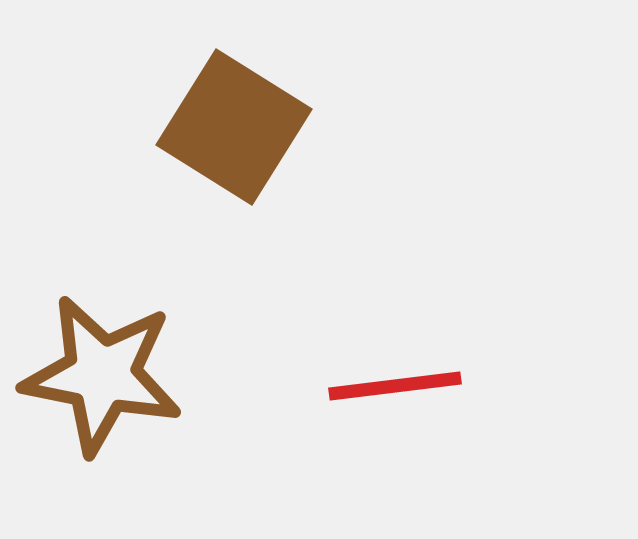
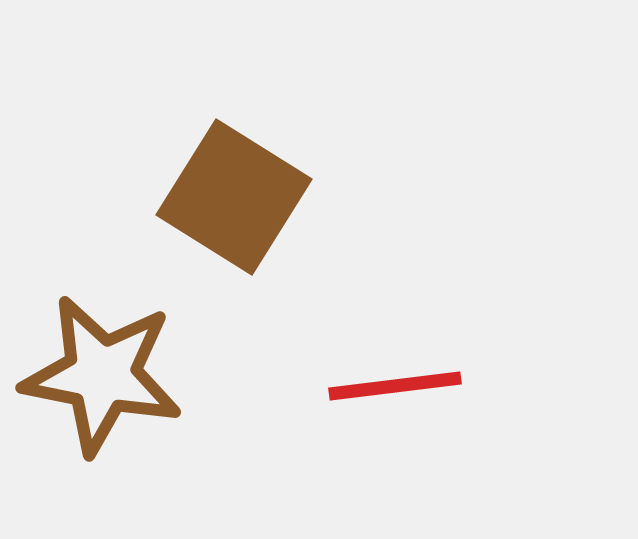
brown square: moved 70 px down
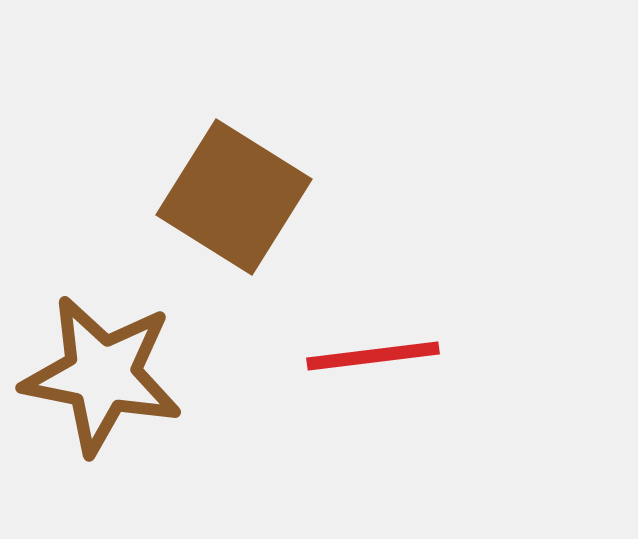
red line: moved 22 px left, 30 px up
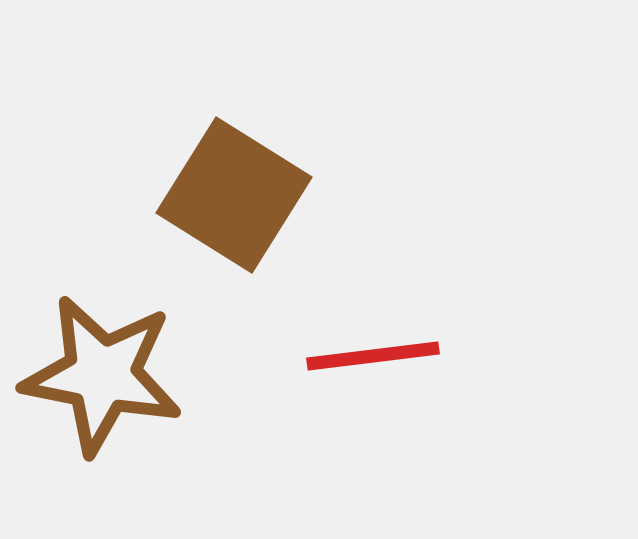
brown square: moved 2 px up
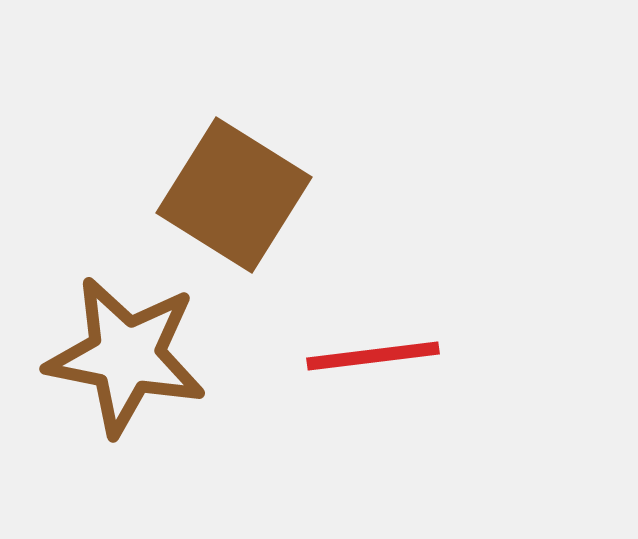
brown star: moved 24 px right, 19 px up
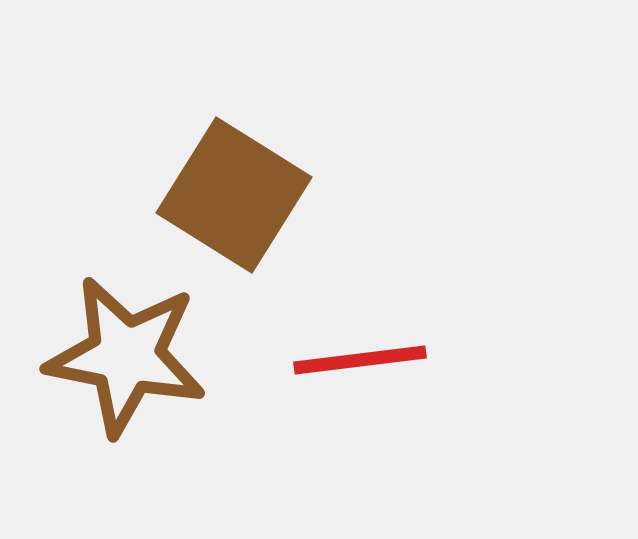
red line: moved 13 px left, 4 px down
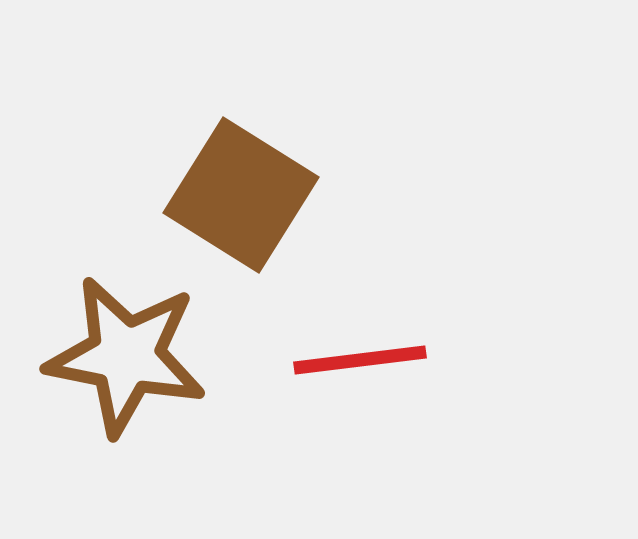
brown square: moved 7 px right
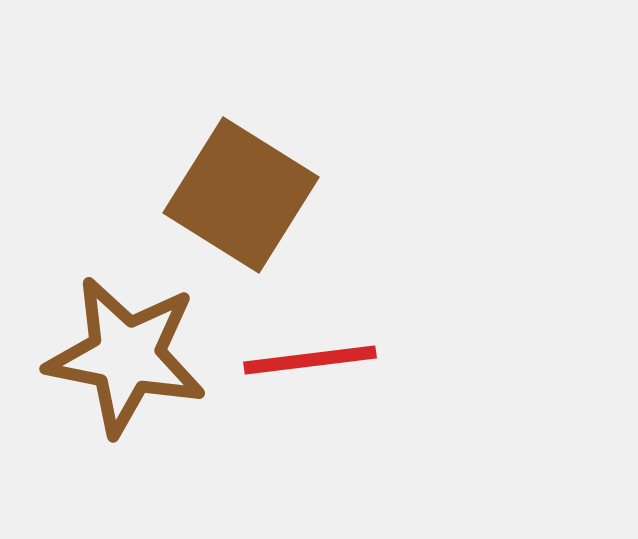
red line: moved 50 px left
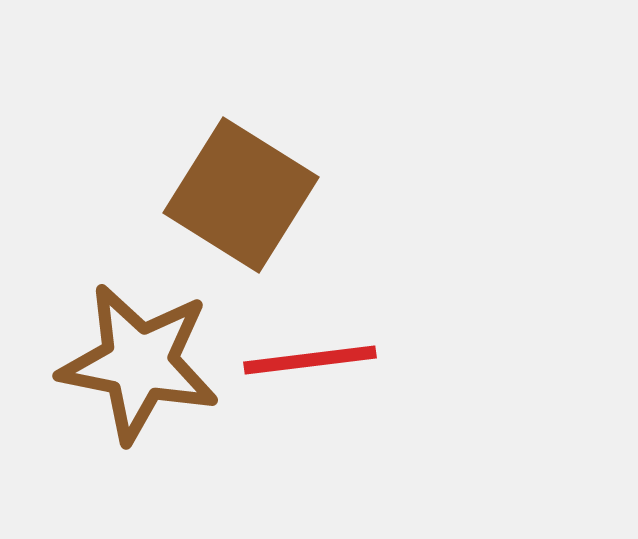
brown star: moved 13 px right, 7 px down
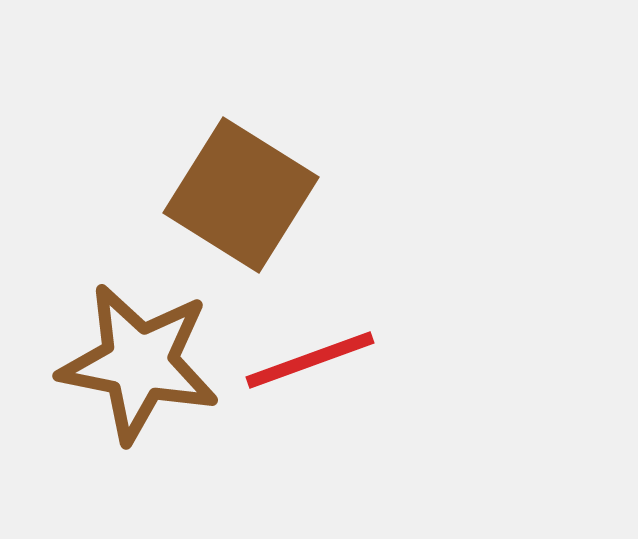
red line: rotated 13 degrees counterclockwise
